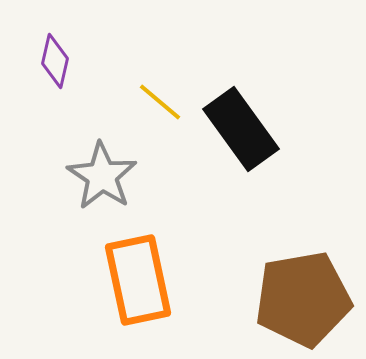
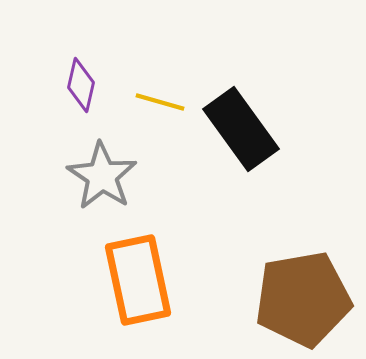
purple diamond: moved 26 px right, 24 px down
yellow line: rotated 24 degrees counterclockwise
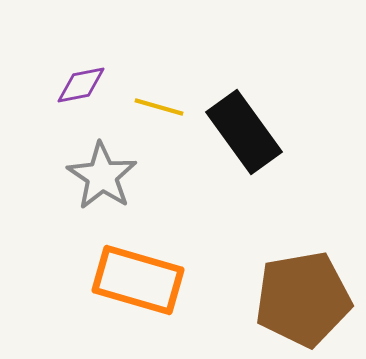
purple diamond: rotated 66 degrees clockwise
yellow line: moved 1 px left, 5 px down
black rectangle: moved 3 px right, 3 px down
orange rectangle: rotated 62 degrees counterclockwise
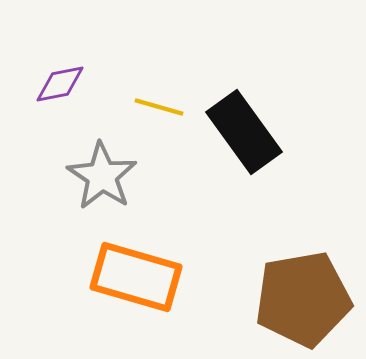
purple diamond: moved 21 px left, 1 px up
orange rectangle: moved 2 px left, 3 px up
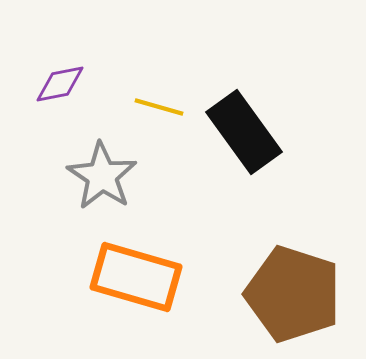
brown pentagon: moved 10 px left, 5 px up; rotated 28 degrees clockwise
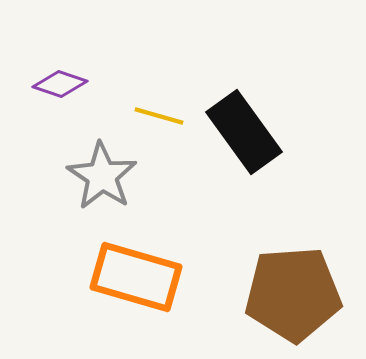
purple diamond: rotated 30 degrees clockwise
yellow line: moved 9 px down
brown pentagon: rotated 22 degrees counterclockwise
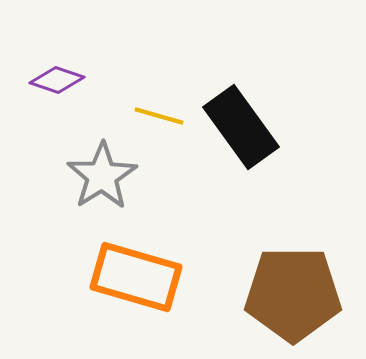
purple diamond: moved 3 px left, 4 px up
black rectangle: moved 3 px left, 5 px up
gray star: rotated 6 degrees clockwise
brown pentagon: rotated 4 degrees clockwise
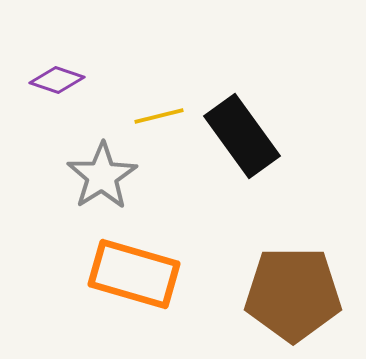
yellow line: rotated 30 degrees counterclockwise
black rectangle: moved 1 px right, 9 px down
orange rectangle: moved 2 px left, 3 px up
